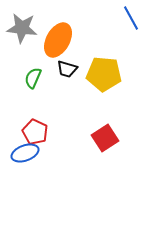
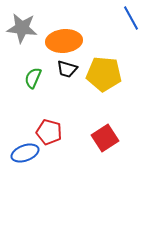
orange ellipse: moved 6 px right, 1 px down; rotated 56 degrees clockwise
red pentagon: moved 14 px right; rotated 10 degrees counterclockwise
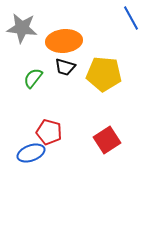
black trapezoid: moved 2 px left, 2 px up
green semicircle: rotated 15 degrees clockwise
red square: moved 2 px right, 2 px down
blue ellipse: moved 6 px right
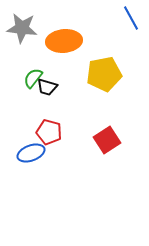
black trapezoid: moved 18 px left, 20 px down
yellow pentagon: rotated 16 degrees counterclockwise
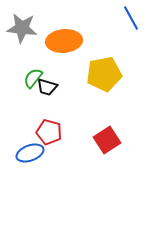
blue ellipse: moved 1 px left
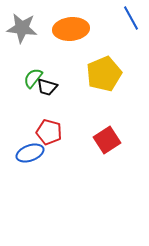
orange ellipse: moved 7 px right, 12 px up
yellow pentagon: rotated 12 degrees counterclockwise
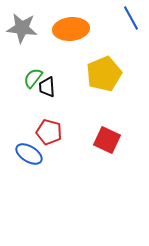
black trapezoid: rotated 70 degrees clockwise
red square: rotated 32 degrees counterclockwise
blue ellipse: moved 1 px left, 1 px down; rotated 52 degrees clockwise
